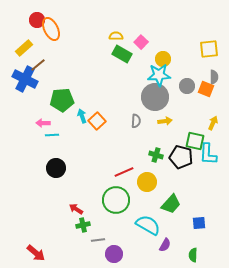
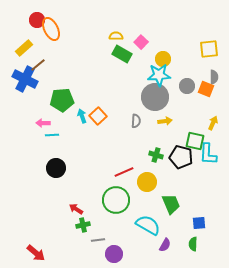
orange square at (97, 121): moved 1 px right, 5 px up
green trapezoid at (171, 204): rotated 65 degrees counterclockwise
green semicircle at (193, 255): moved 11 px up
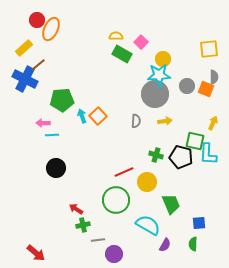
orange ellipse at (51, 29): rotated 50 degrees clockwise
gray circle at (155, 97): moved 3 px up
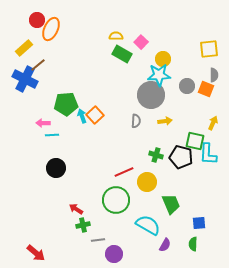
gray semicircle at (214, 77): moved 2 px up
gray circle at (155, 94): moved 4 px left, 1 px down
green pentagon at (62, 100): moved 4 px right, 4 px down
orange square at (98, 116): moved 3 px left, 1 px up
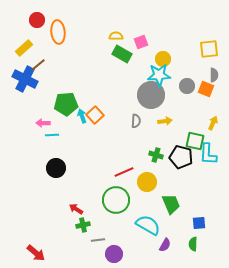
orange ellipse at (51, 29): moved 7 px right, 3 px down; rotated 30 degrees counterclockwise
pink square at (141, 42): rotated 24 degrees clockwise
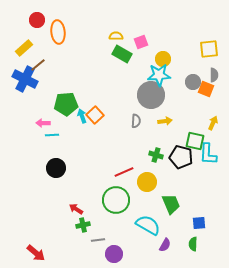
gray circle at (187, 86): moved 6 px right, 4 px up
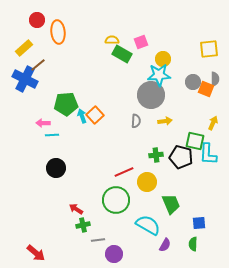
yellow semicircle at (116, 36): moved 4 px left, 4 px down
gray semicircle at (214, 75): moved 1 px right, 4 px down
green cross at (156, 155): rotated 24 degrees counterclockwise
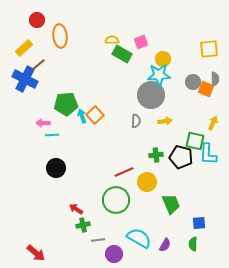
orange ellipse at (58, 32): moved 2 px right, 4 px down
cyan semicircle at (148, 225): moved 9 px left, 13 px down
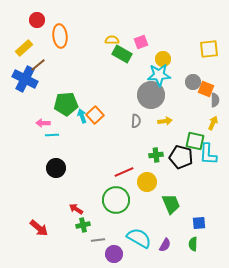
gray semicircle at (215, 79): moved 21 px down
red arrow at (36, 253): moved 3 px right, 25 px up
